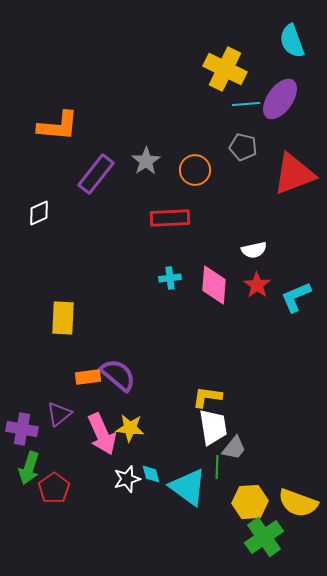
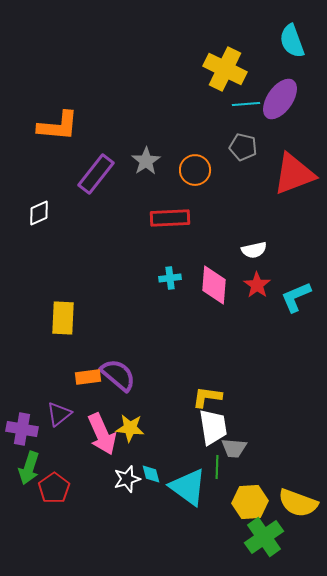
gray trapezoid: rotated 56 degrees clockwise
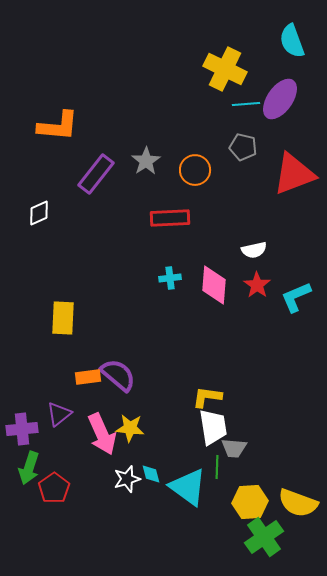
purple cross: rotated 16 degrees counterclockwise
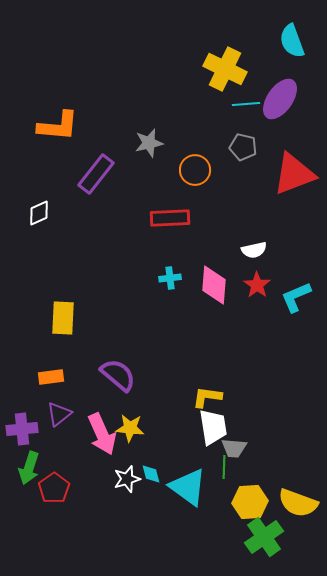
gray star: moved 3 px right, 18 px up; rotated 20 degrees clockwise
orange rectangle: moved 37 px left
green line: moved 7 px right
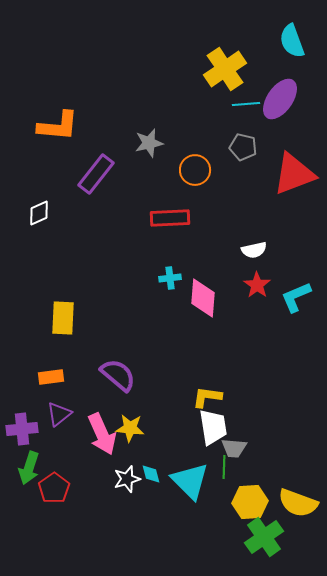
yellow cross: rotated 30 degrees clockwise
pink diamond: moved 11 px left, 13 px down
cyan triangle: moved 2 px right, 6 px up; rotated 9 degrees clockwise
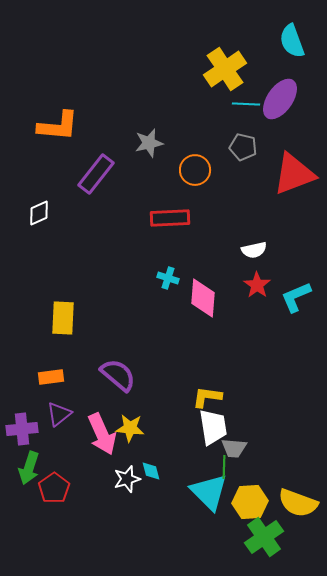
cyan line: rotated 8 degrees clockwise
cyan cross: moved 2 px left; rotated 25 degrees clockwise
cyan diamond: moved 3 px up
cyan triangle: moved 19 px right, 11 px down
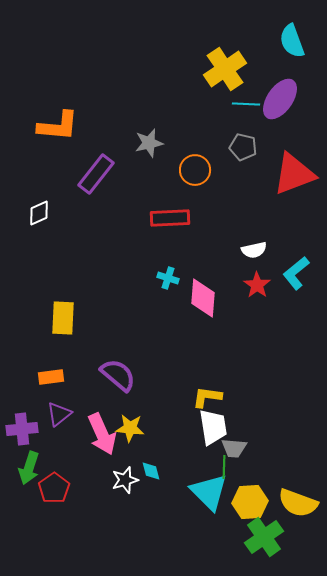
cyan L-shape: moved 24 px up; rotated 16 degrees counterclockwise
white star: moved 2 px left, 1 px down
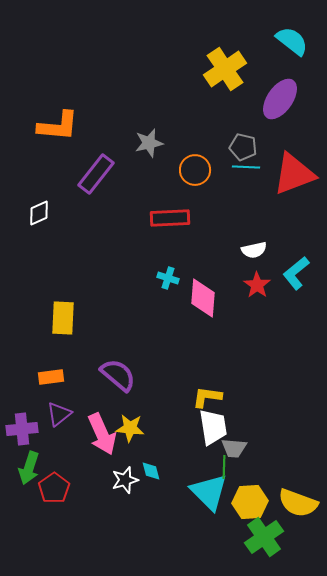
cyan semicircle: rotated 148 degrees clockwise
cyan line: moved 63 px down
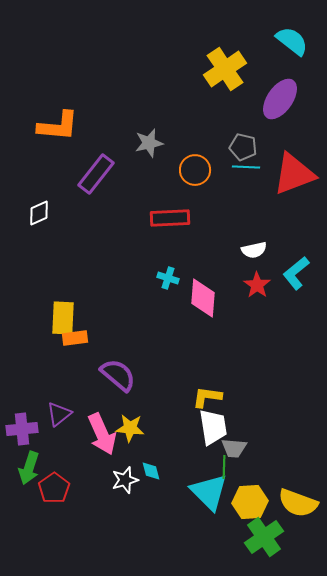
orange rectangle: moved 24 px right, 39 px up
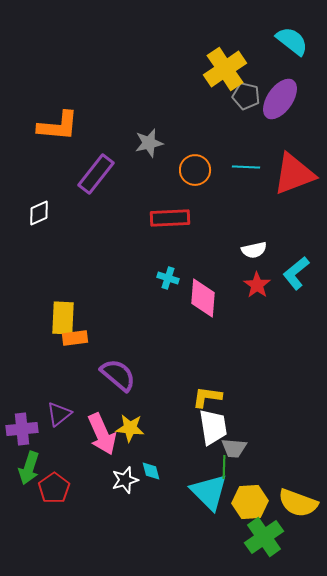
gray pentagon: moved 3 px right, 51 px up
